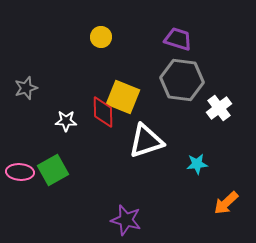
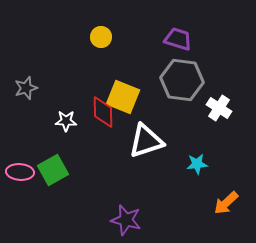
white cross: rotated 20 degrees counterclockwise
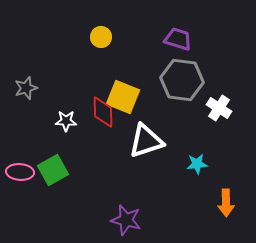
orange arrow: rotated 48 degrees counterclockwise
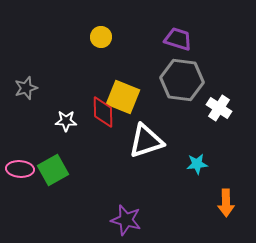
pink ellipse: moved 3 px up
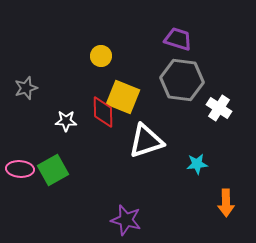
yellow circle: moved 19 px down
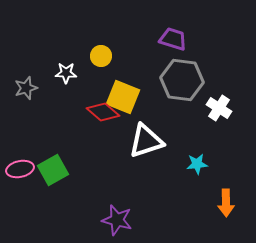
purple trapezoid: moved 5 px left
red diamond: rotated 48 degrees counterclockwise
white star: moved 48 px up
pink ellipse: rotated 16 degrees counterclockwise
purple star: moved 9 px left
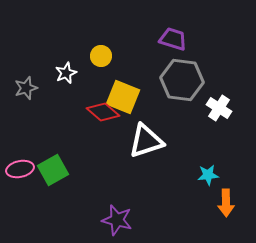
white star: rotated 25 degrees counterclockwise
cyan star: moved 11 px right, 11 px down
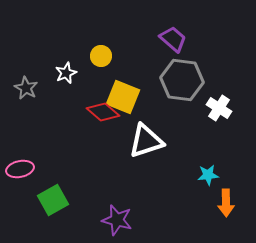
purple trapezoid: rotated 24 degrees clockwise
gray star: rotated 25 degrees counterclockwise
green square: moved 30 px down
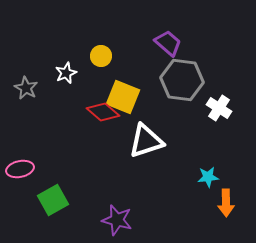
purple trapezoid: moved 5 px left, 4 px down
cyan star: moved 2 px down
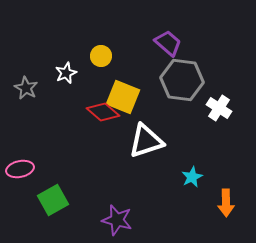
cyan star: moved 16 px left; rotated 20 degrees counterclockwise
